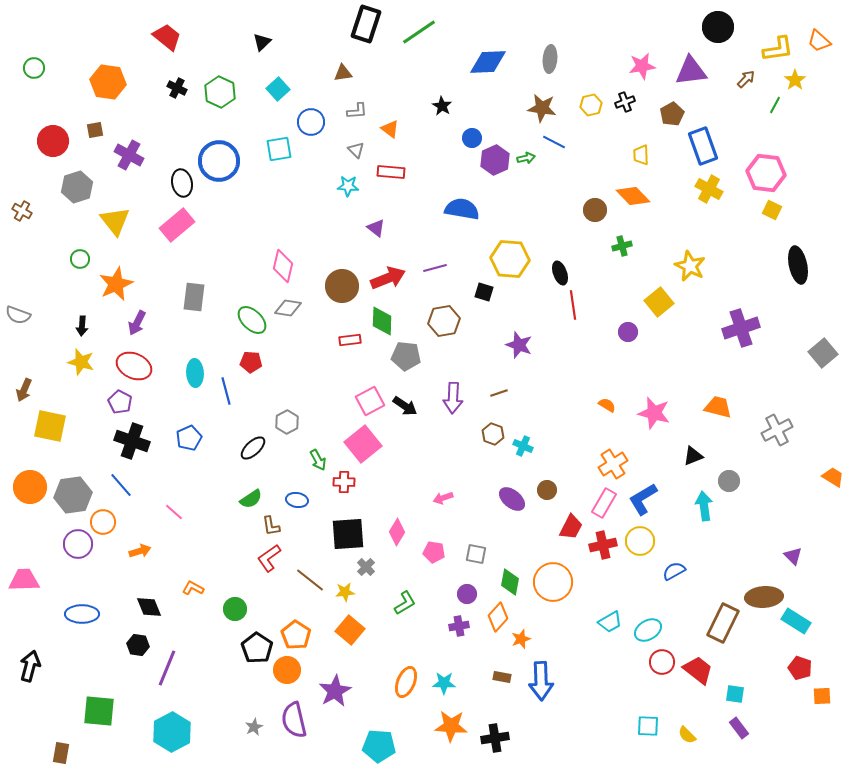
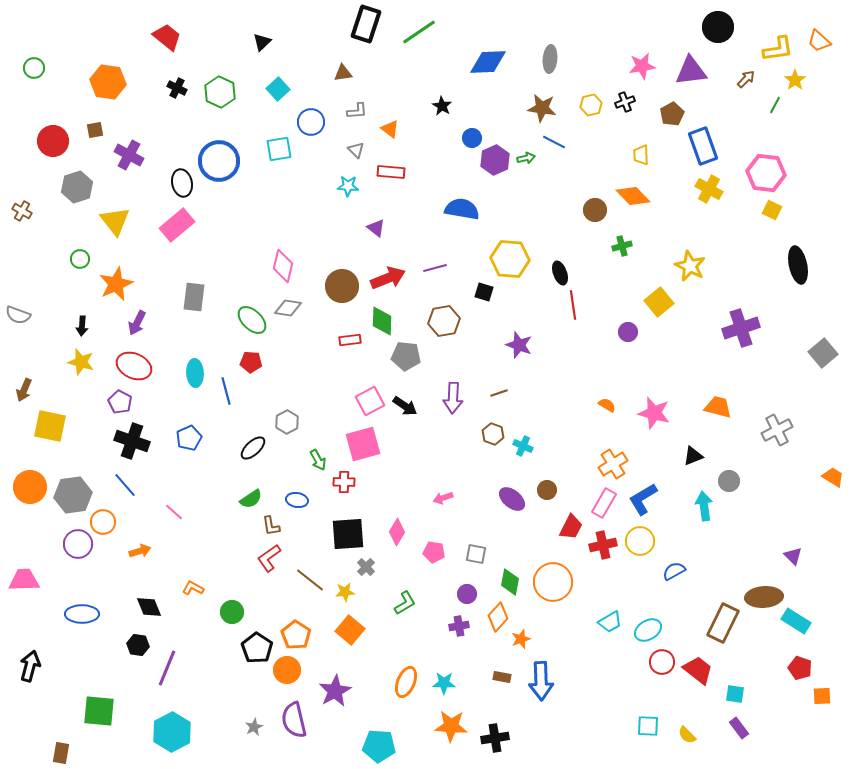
pink square at (363, 444): rotated 24 degrees clockwise
blue line at (121, 485): moved 4 px right
green circle at (235, 609): moved 3 px left, 3 px down
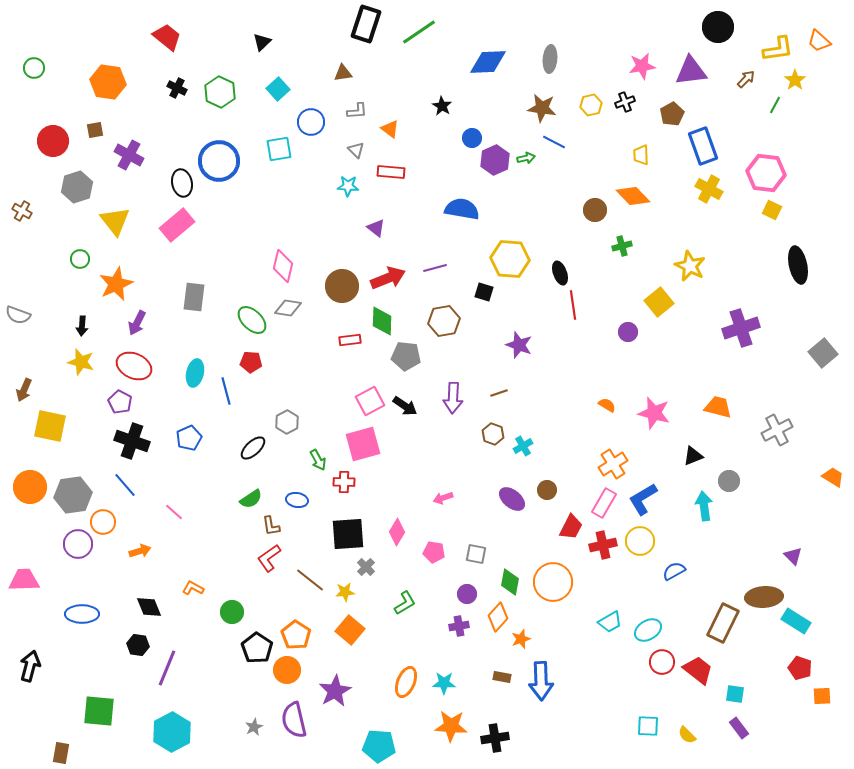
cyan ellipse at (195, 373): rotated 16 degrees clockwise
cyan cross at (523, 446): rotated 36 degrees clockwise
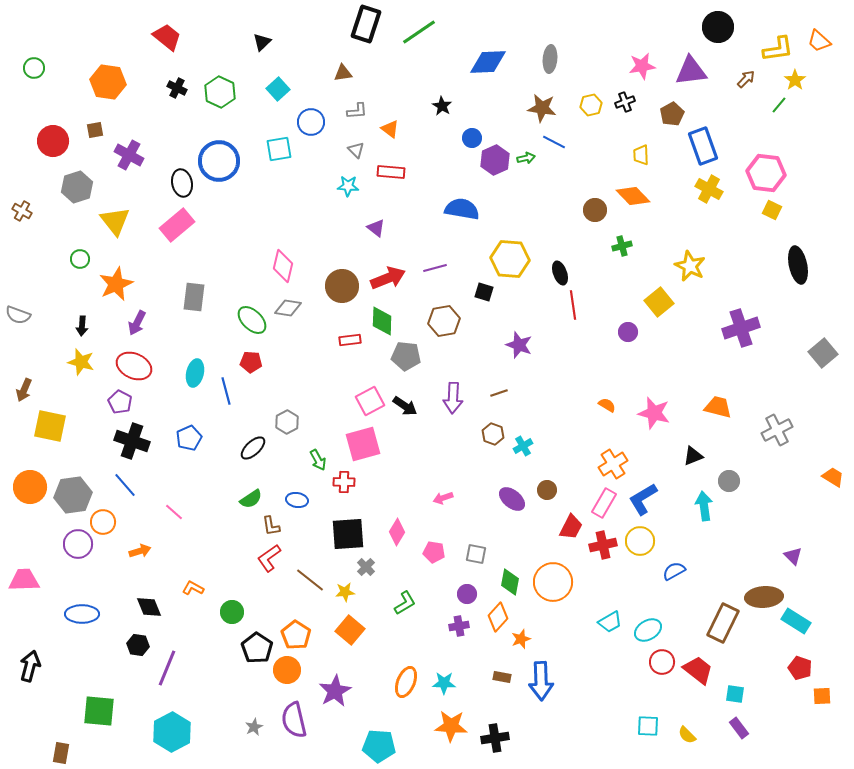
green line at (775, 105): moved 4 px right; rotated 12 degrees clockwise
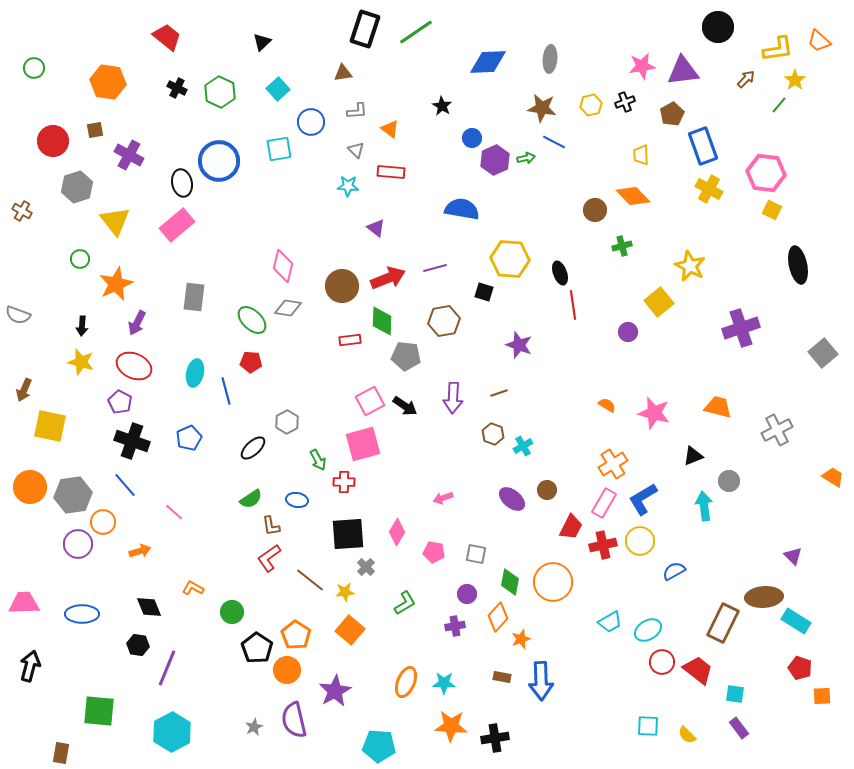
black rectangle at (366, 24): moved 1 px left, 5 px down
green line at (419, 32): moved 3 px left
purple triangle at (691, 71): moved 8 px left
pink trapezoid at (24, 580): moved 23 px down
purple cross at (459, 626): moved 4 px left
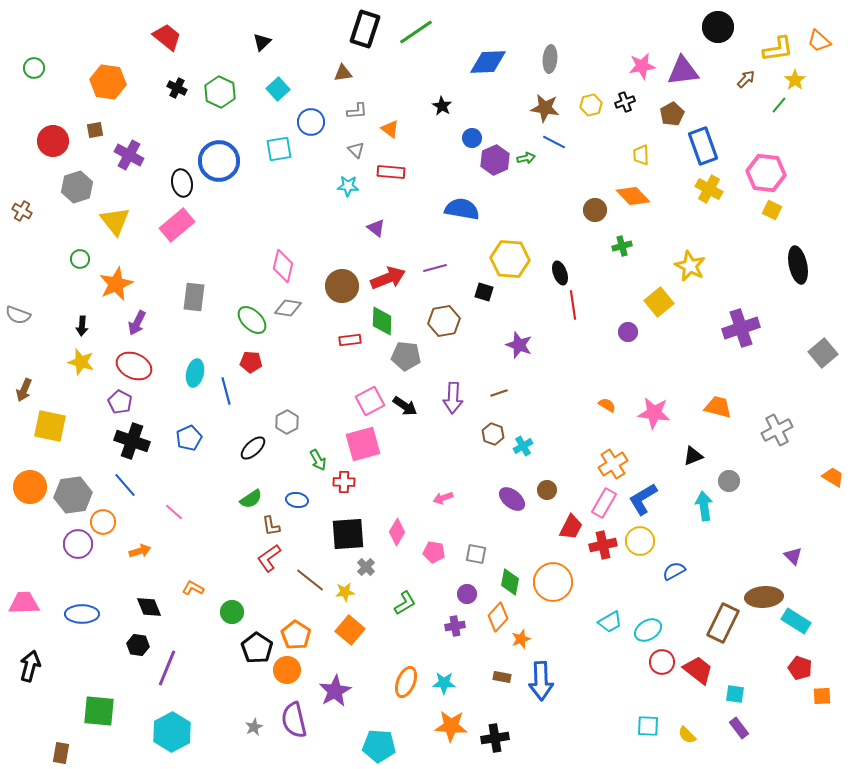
brown star at (542, 108): moved 3 px right
pink star at (654, 413): rotated 8 degrees counterclockwise
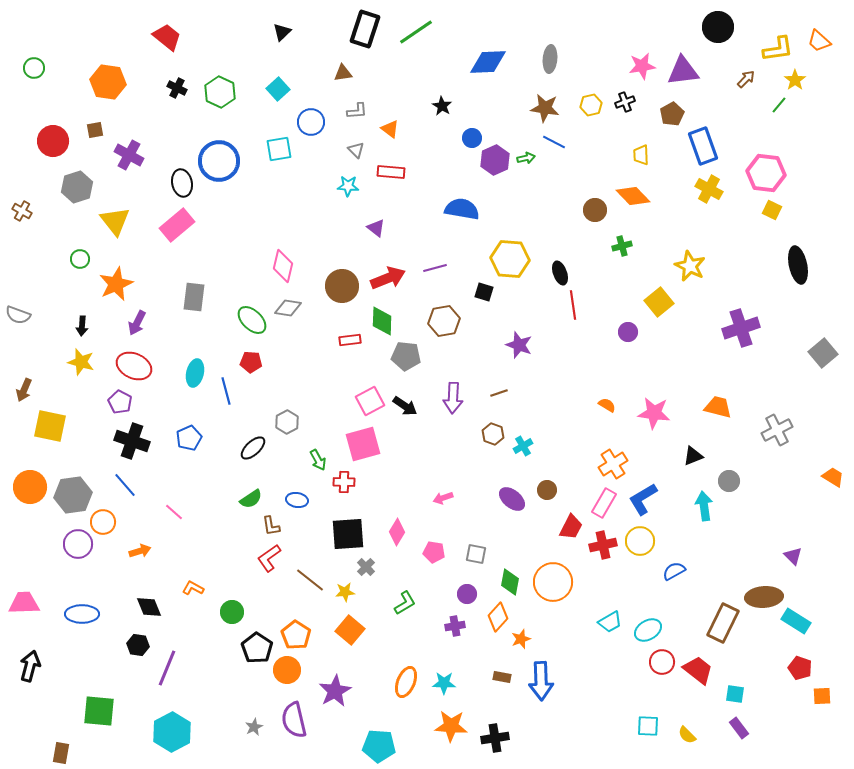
black triangle at (262, 42): moved 20 px right, 10 px up
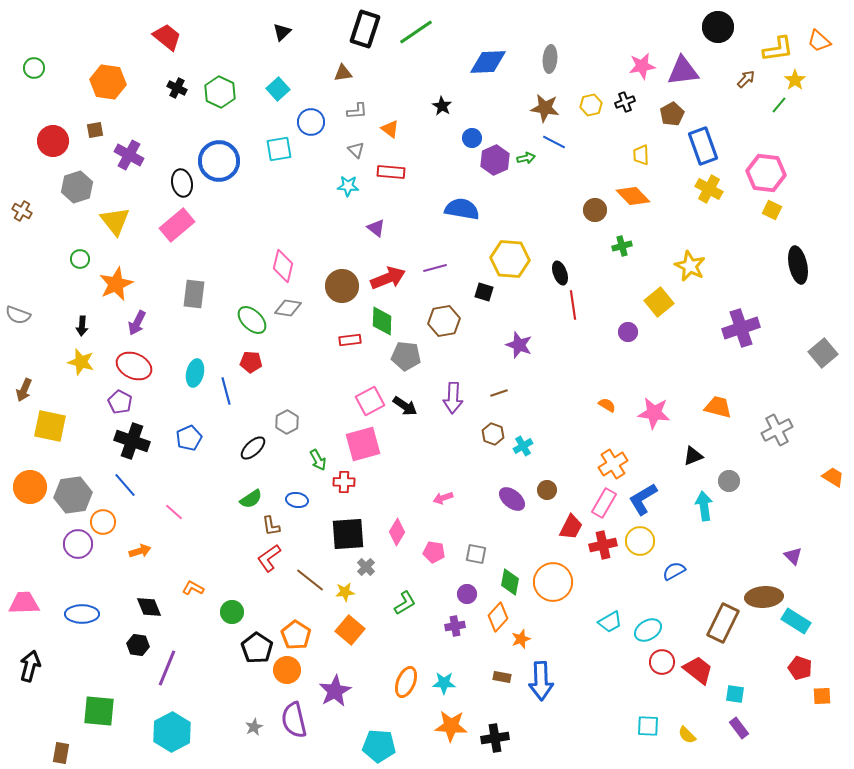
gray rectangle at (194, 297): moved 3 px up
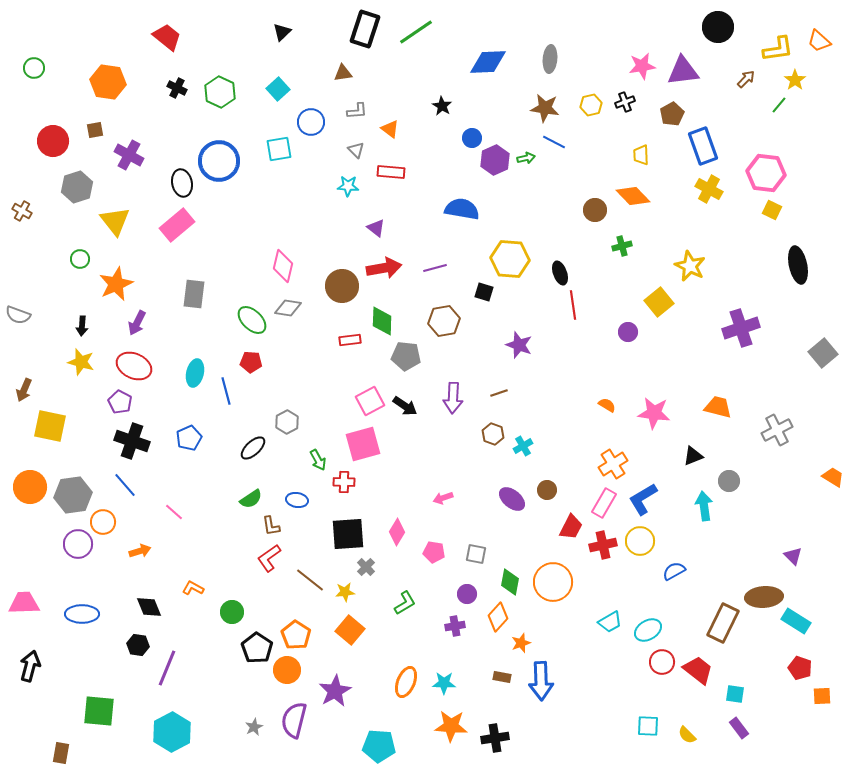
red arrow at (388, 278): moved 4 px left, 10 px up; rotated 12 degrees clockwise
orange star at (521, 639): moved 4 px down
purple semicircle at (294, 720): rotated 27 degrees clockwise
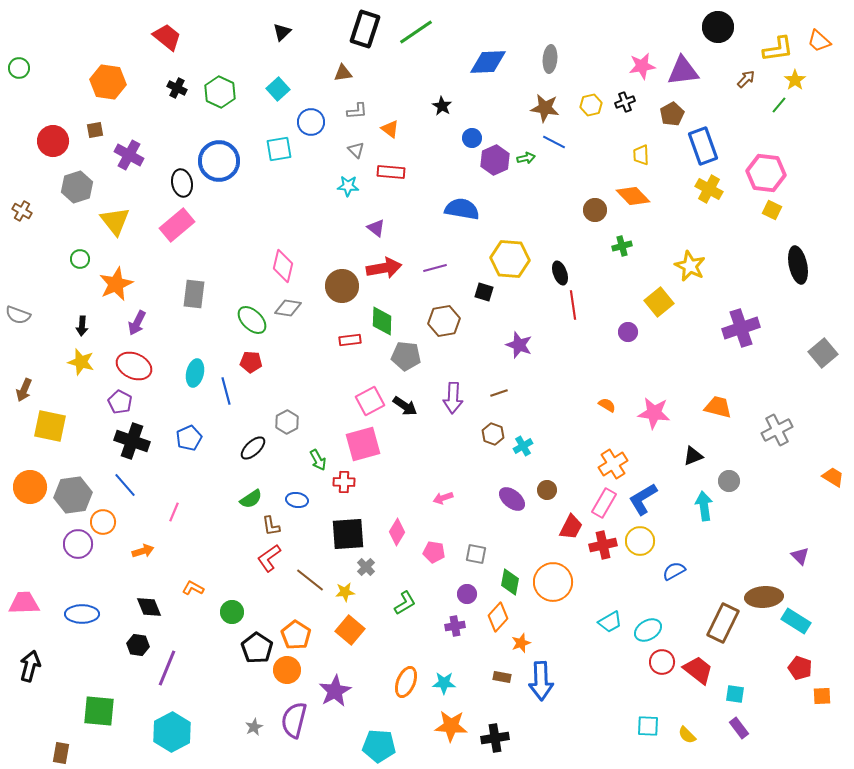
green circle at (34, 68): moved 15 px left
pink line at (174, 512): rotated 72 degrees clockwise
orange arrow at (140, 551): moved 3 px right
purple triangle at (793, 556): moved 7 px right
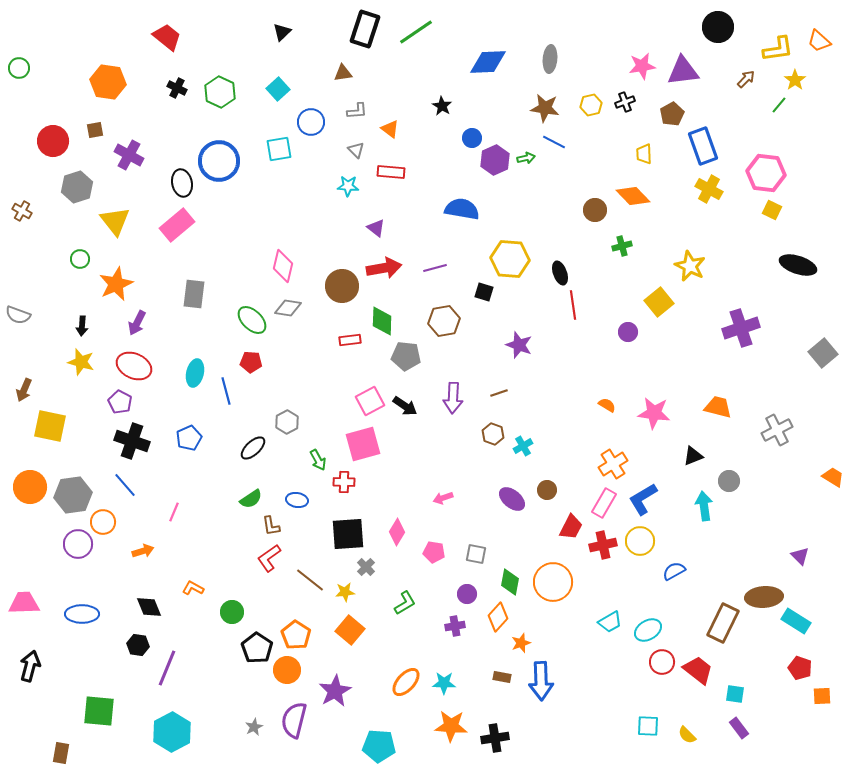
yellow trapezoid at (641, 155): moved 3 px right, 1 px up
black ellipse at (798, 265): rotated 60 degrees counterclockwise
orange ellipse at (406, 682): rotated 20 degrees clockwise
